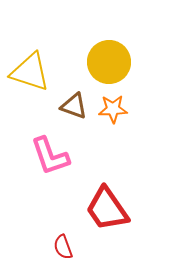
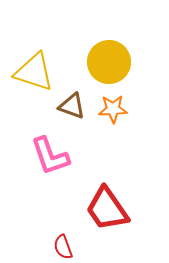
yellow triangle: moved 4 px right
brown triangle: moved 2 px left
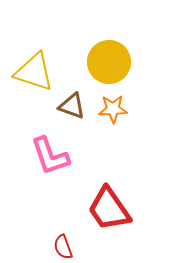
red trapezoid: moved 2 px right
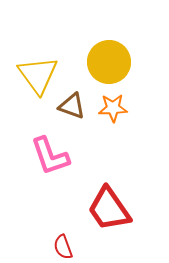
yellow triangle: moved 4 px right, 3 px down; rotated 36 degrees clockwise
orange star: moved 1 px up
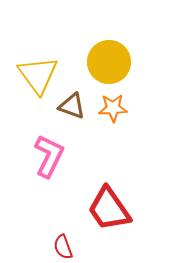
pink L-shape: moved 1 px left; rotated 135 degrees counterclockwise
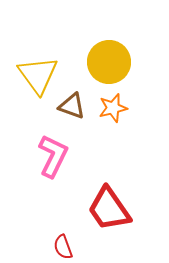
orange star: rotated 12 degrees counterclockwise
pink L-shape: moved 4 px right
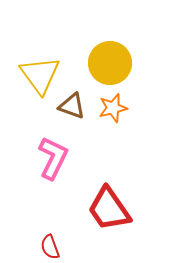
yellow circle: moved 1 px right, 1 px down
yellow triangle: moved 2 px right
pink L-shape: moved 2 px down
red semicircle: moved 13 px left
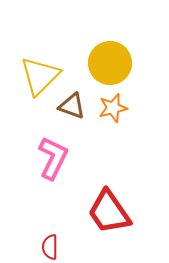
yellow triangle: moved 1 px down; rotated 21 degrees clockwise
red trapezoid: moved 3 px down
red semicircle: rotated 20 degrees clockwise
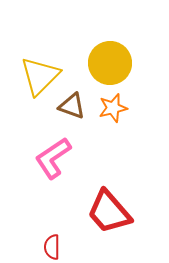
pink L-shape: rotated 150 degrees counterclockwise
red trapezoid: rotated 6 degrees counterclockwise
red semicircle: moved 2 px right
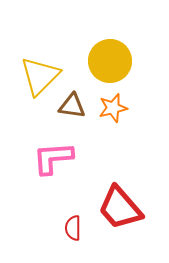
yellow circle: moved 2 px up
brown triangle: rotated 12 degrees counterclockwise
pink L-shape: rotated 30 degrees clockwise
red trapezoid: moved 11 px right, 4 px up
red semicircle: moved 21 px right, 19 px up
